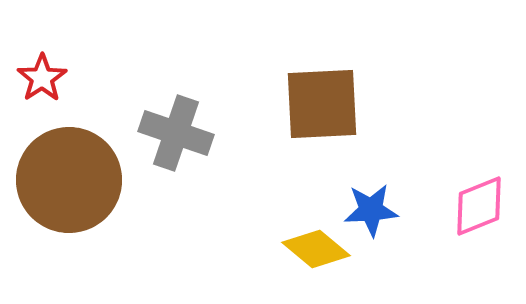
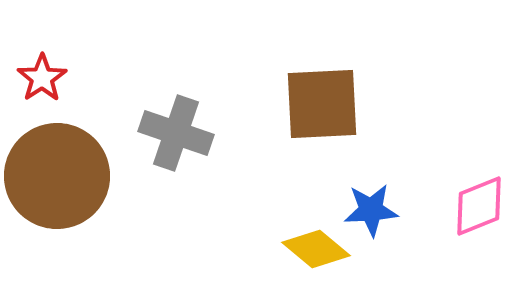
brown circle: moved 12 px left, 4 px up
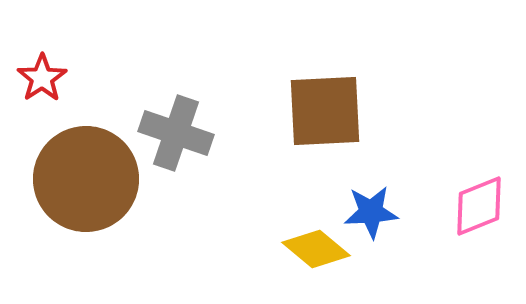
brown square: moved 3 px right, 7 px down
brown circle: moved 29 px right, 3 px down
blue star: moved 2 px down
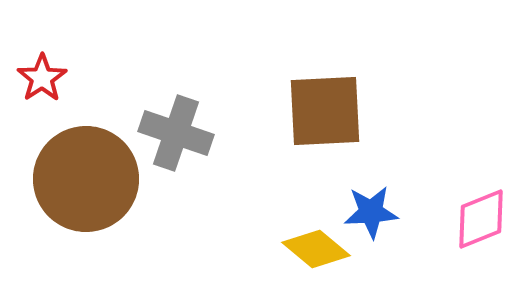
pink diamond: moved 2 px right, 13 px down
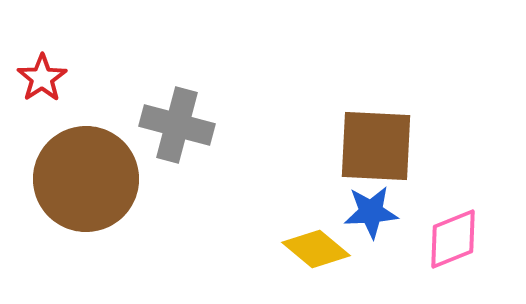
brown square: moved 51 px right, 35 px down; rotated 6 degrees clockwise
gray cross: moved 1 px right, 8 px up; rotated 4 degrees counterclockwise
pink diamond: moved 28 px left, 20 px down
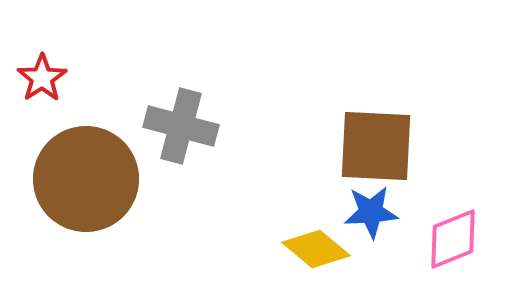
gray cross: moved 4 px right, 1 px down
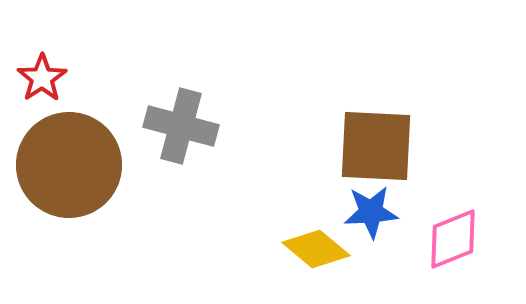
brown circle: moved 17 px left, 14 px up
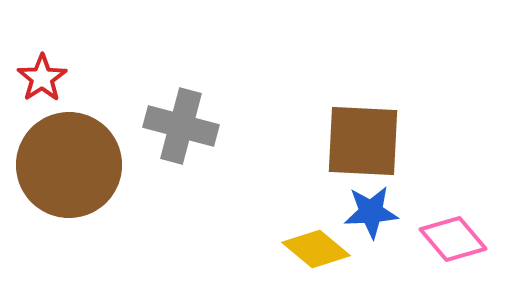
brown square: moved 13 px left, 5 px up
pink diamond: rotated 72 degrees clockwise
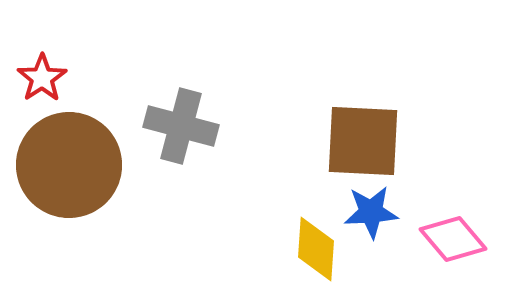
yellow diamond: rotated 54 degrees clockwise
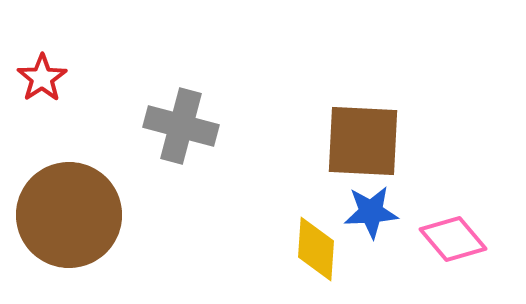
brown circle: moved 50 px down
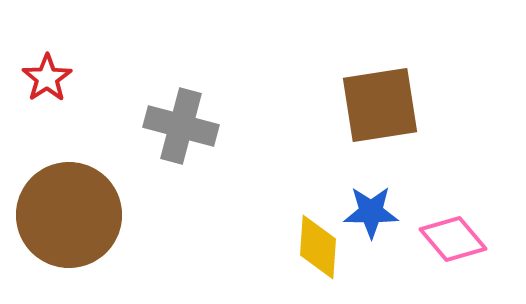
red star: moved 5 px right
brown square: moved 17 px right, 36 px up; rotated 12 degrees counterclockwise
blue star: rotated 4 degrees clockwise
yellow diamond: moved 2 px right, 2 px up
